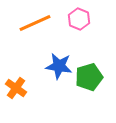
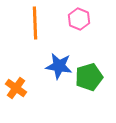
orange line: rotated 68 degrees counterclockwise
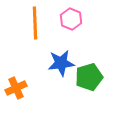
pink hexagon: moved 8 px left
blue star: moved 2 px right, 3 px up; rotated 16 degrees counterclockwise
orange cross: rotated 30 degrees clockwise
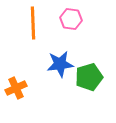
pink hexagon: rotated 15 degrees counterclockwise
orange line: moved 2 px left
blue star: moved 1 px left, 1 px down
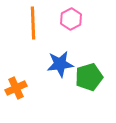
pink hexagon: rotated 25 degrees clockwise
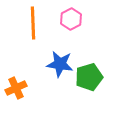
blue star: rotated 16 degrees clockwise
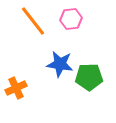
pink hexagon: rotated 20 degrees clockwise
orange line: moved 2 px up; rotated 36 degrees counterclockwise
green pentagon: rotated 16 degrees clockwise
